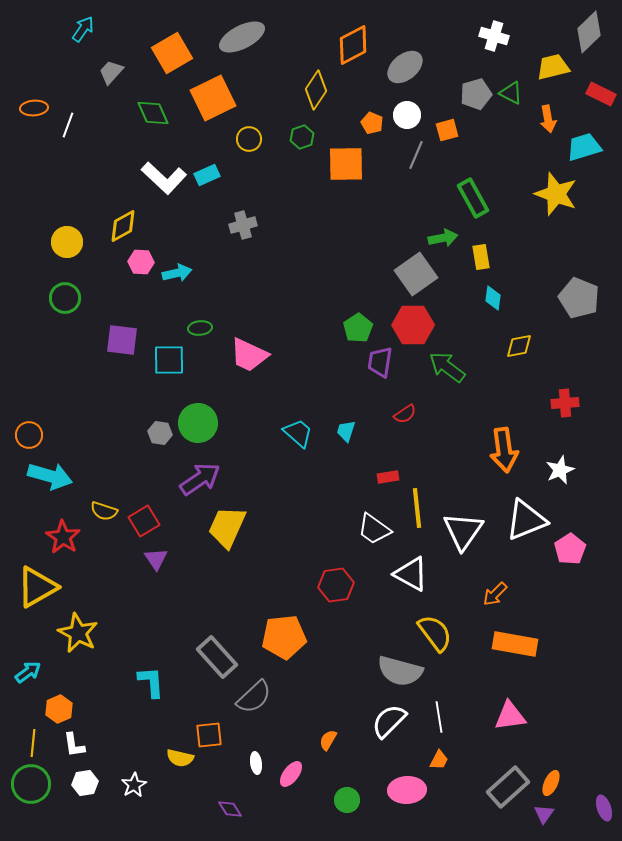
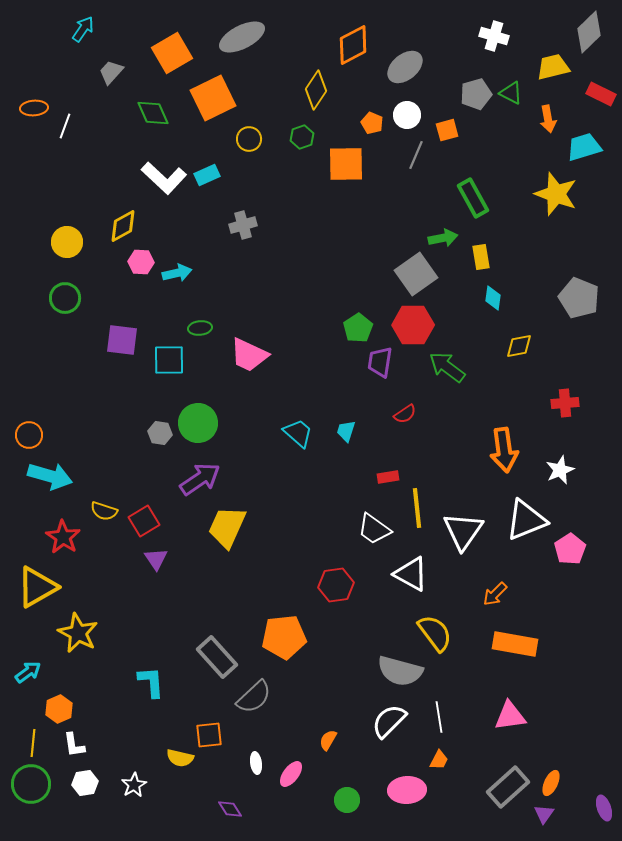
white line at (68, 125): moved 3 px left, 1 px down
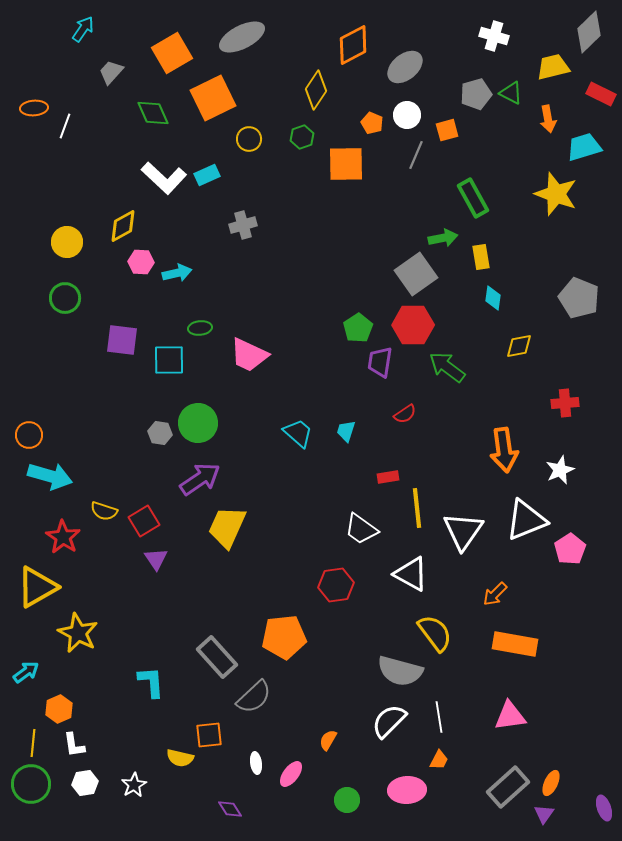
white trapezoid at (374, 529): moved 13 px left
cyan arrow at (28, 672): moved 2 px left
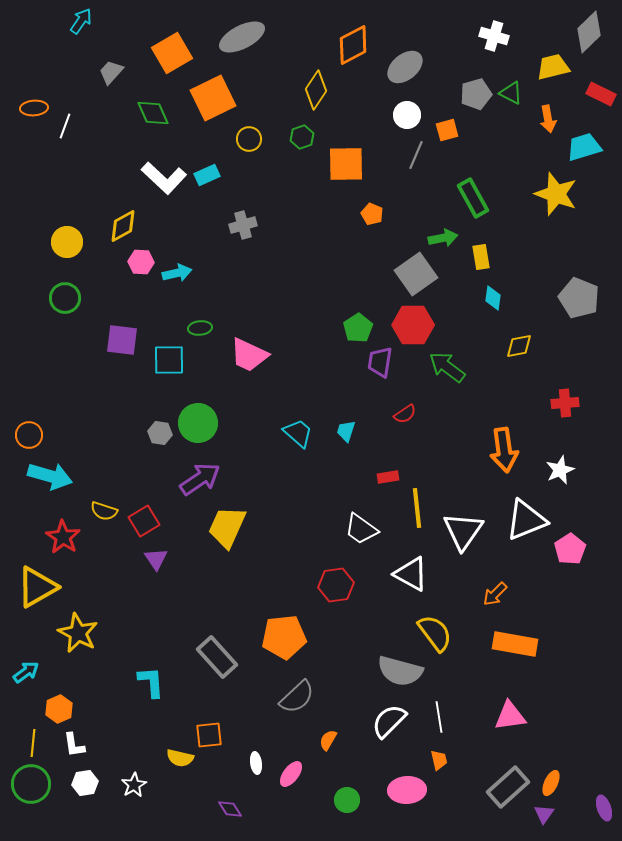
cyan arrow at (83, 29): moved 2 px left, 8 px up
orange pentagon at (372, 123): moved 91 px down
gray semicircle at (254, 697): moved 43 px right
orange trapezoid at (439, 760): rotated 40 degrees counterclockwise
